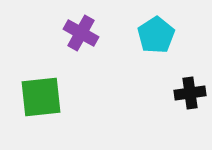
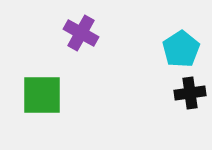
cyan pentagon: moved 25 px right, 14 px down
green square: moved 1 px right, 2 px up; rotated 6 degrees clockwise
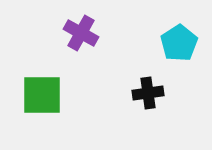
cyan pentagon: moved 2 px left, 6 px up
black cross: moved 42 px left
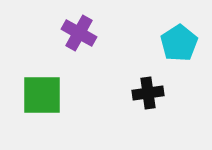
purple cross: moved 2 px left
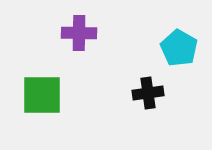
purple cross: rotated 28 degrees counterclockwise
cyan pentagon: moved 5 px down; rotated 9 degrees counterclockwise
